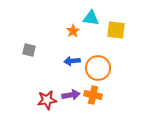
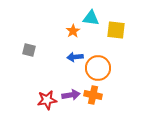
blue arrow: moved 3 px right, 4 px up
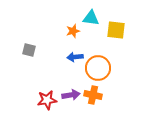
orange star: rotated 16 degrees clockwise
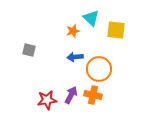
cyan triangle: rotated 36 degrees clockwise
orange circle: moved 1 px right, 1 px down
purple arrow: rotated 54 degrees counterclockwise
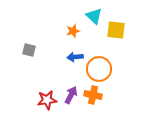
cyan triangle: moved 3 px right, 2 px up
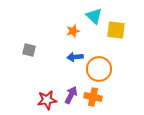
orange cross: moved 2 px down
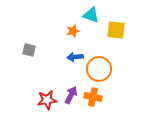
cyan triangle: moved 3 px left, 1 px up; rotated 24 degrees counterclockwise
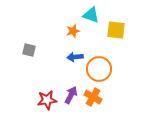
orange cross: rotated 18 degrees clockwise
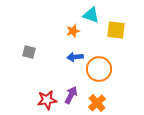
gray square: moved 2 px down
orange cross: moved 4 px right, 6 px down; rotated 18 degrees clockwise
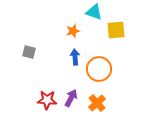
cyan triangle: moved 3 px right, 3 px up
yellow square: rotated 12 degrees counterclockwise
blue arrow: rotated 91 degrees clockwise
purple arrow: moved 3 px down
red star: rotated 12 degrees clockwise
